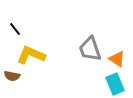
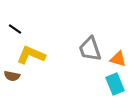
black line: rotated 16 degrees counterclockwise
orange triangle: moved 1 px right; rotated 18 degrees counterclockwise
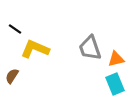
gray trapezoid: moved 1 px up
yellow L-shape: moved 4 px right, 6 px up
orange triangle: moved 2 px left; rotated 30 degrees counterclockwise
brown semicircle: rotated 112 degrees clockwise
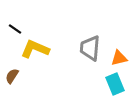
gray trapezoid: rotated 24 degrees clockwise
orange triangle: moved 3 px right, 1 px up
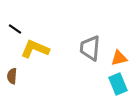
brown semicircle: rotated 28 degrees counterclockwise
cyan rectangle: moved 3 px right
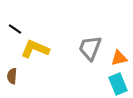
gray trapezoid: rotated 16 degrees clockwise
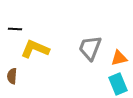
black line: rotated 32 degrees counterclockwise
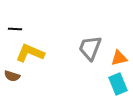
yellow L-shape: moved 5 px left, 4 px down
brown semicircle: rotated 77 degrees counterclockwise
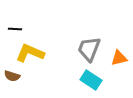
gray trapezoid: moved 1 px left, 1 px down
cyan rectangle: moved 27 px left, 4 px up; rotated 35 degrees counterclockwise
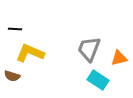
cyan rectangle: moved 7 px right
